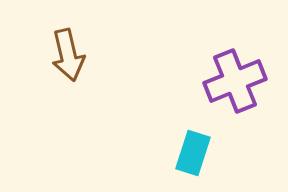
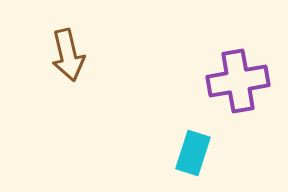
purple cross: moved 3 px right; rotated 12 degrees clockwise
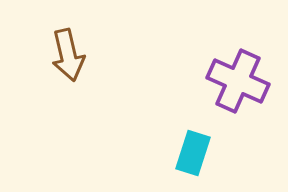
purple cross: rotated 34 degrees clockwise
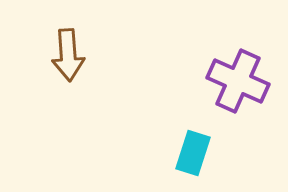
brown arrow: rotated 9 degrees clockwise
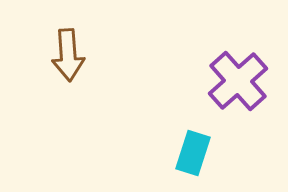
purple cross: rotated 24 degrees clockwise
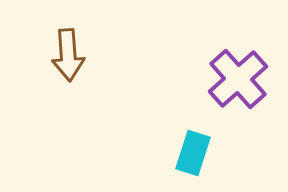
purple cross: moved 2 px up
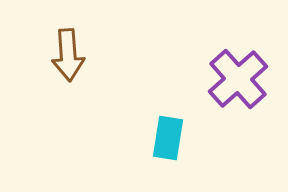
cyan rectangle: moved 25 px left, 15 px up; rotated 9 degrees counterclockwise
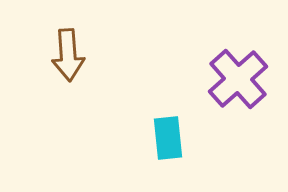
cyan rectangle: rotated 15 degrees counterclockwise
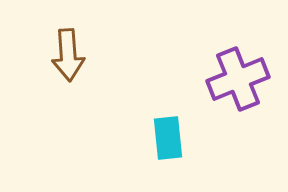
purple cross: rotated 20 degrees clockwise
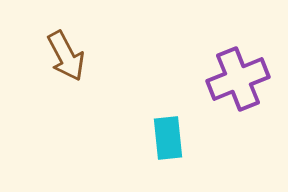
brown arrow: moved 2 px left, 1 px down; rotated 24 degrees counterclockwise
